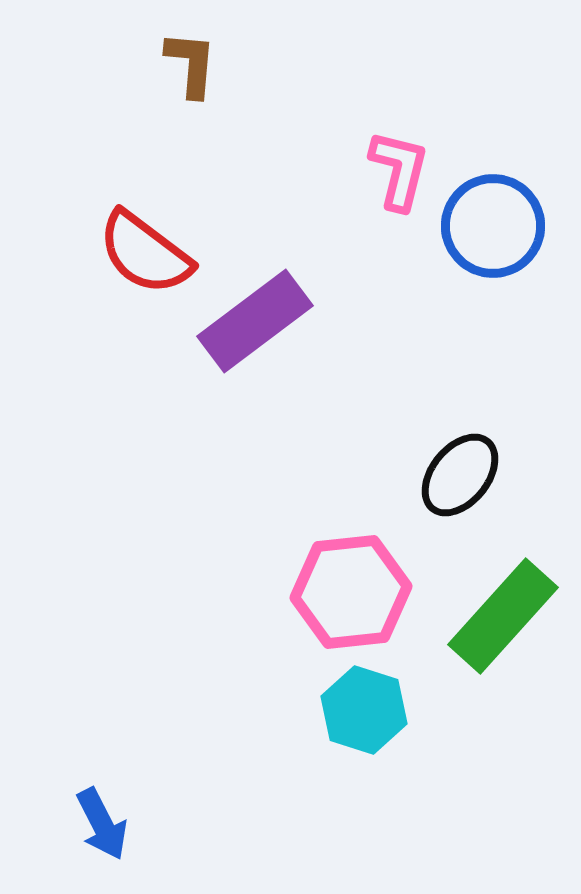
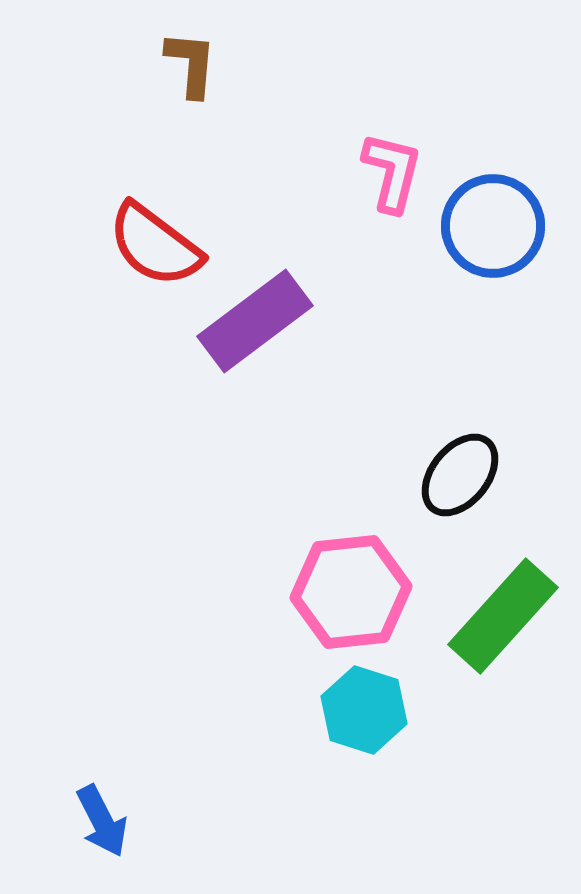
pink L-shape: moved 7 px left, 2 px down
red semicircle: moved 10 px right, 8 px up
blue arrow: moved 3 px up
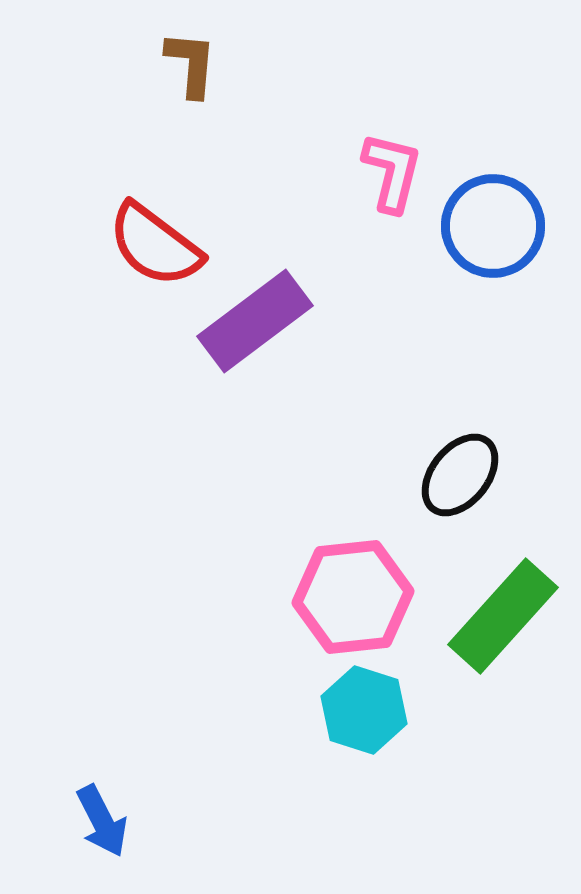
pink hexagon: moved 2 px right, 5 px down
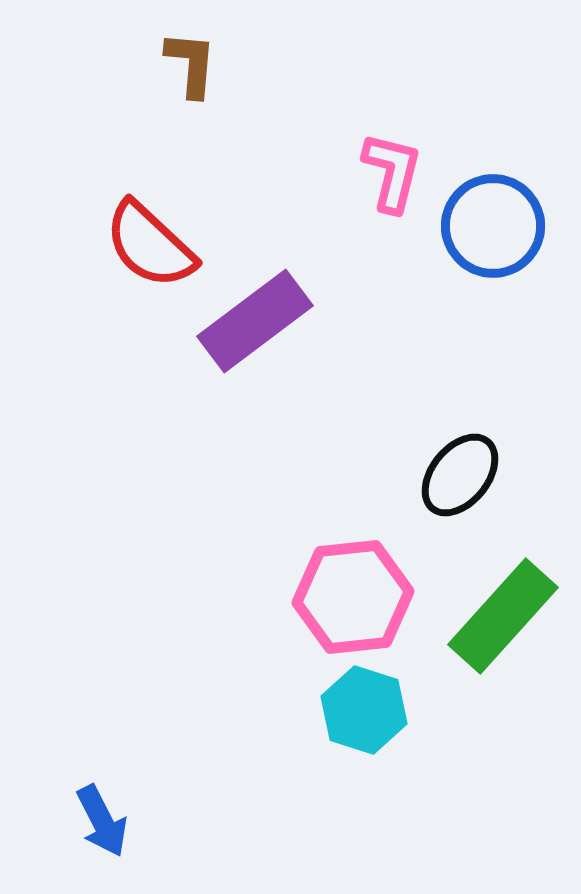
red semicircle: moved 5 px left; rotated 6 degrees clockwise
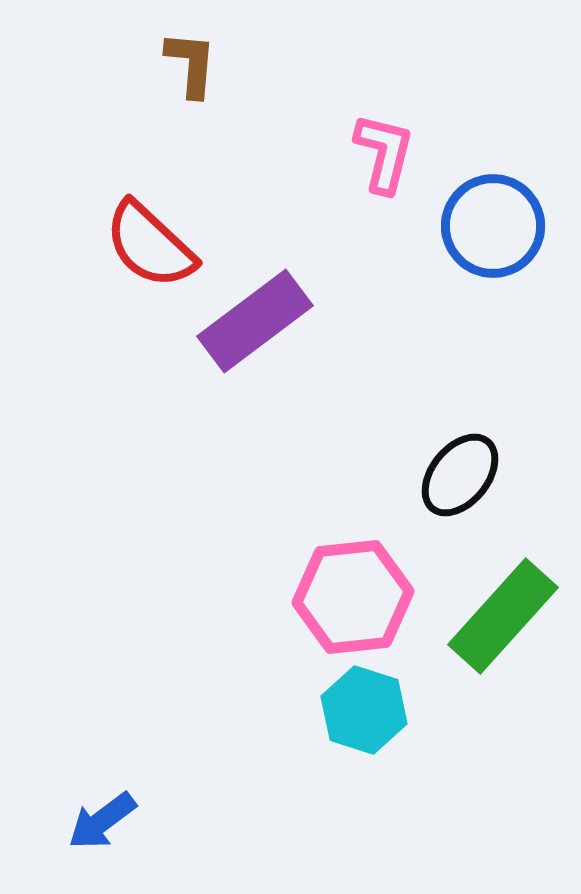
pink L-shape: moved 8 px left, 19 px up
blue arrow: rotated 80 degrees clockwise
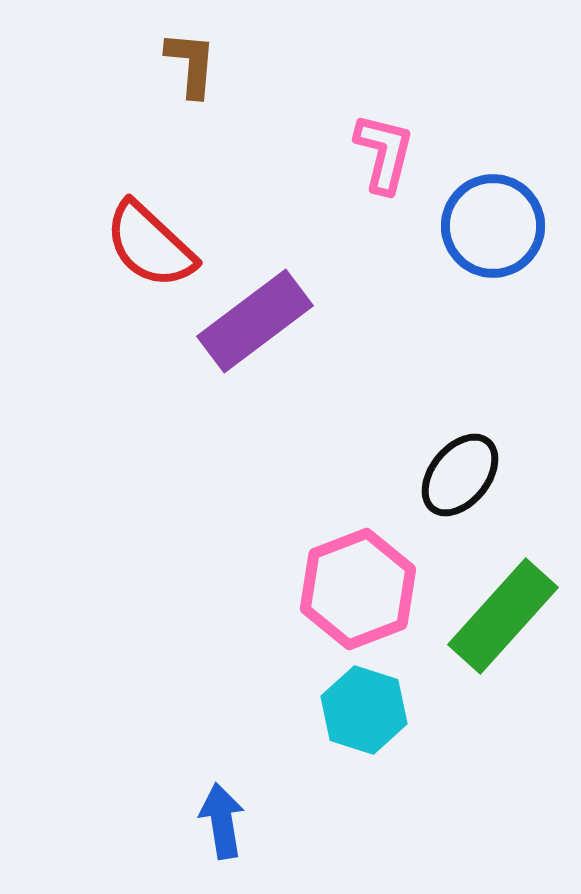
pink hexagon: moved 5 px right, 8 px up; rotated 15 degrees counterclockwise
blue arrow: moved 120 px right; rotated 118 degrees clockwise
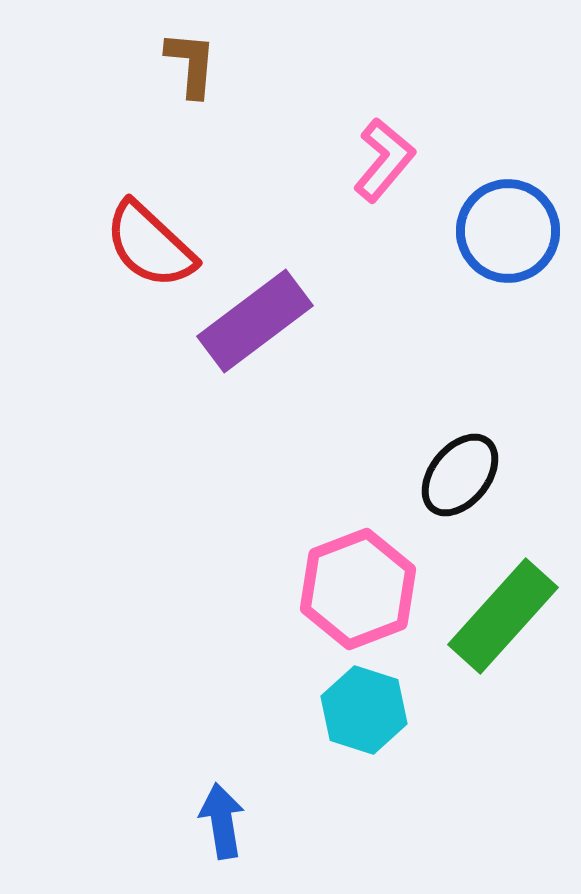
pink L-shape: moved 7 px down; rotated 26 degrees clockwise
blue circle: moved 15 px right, 5 px down
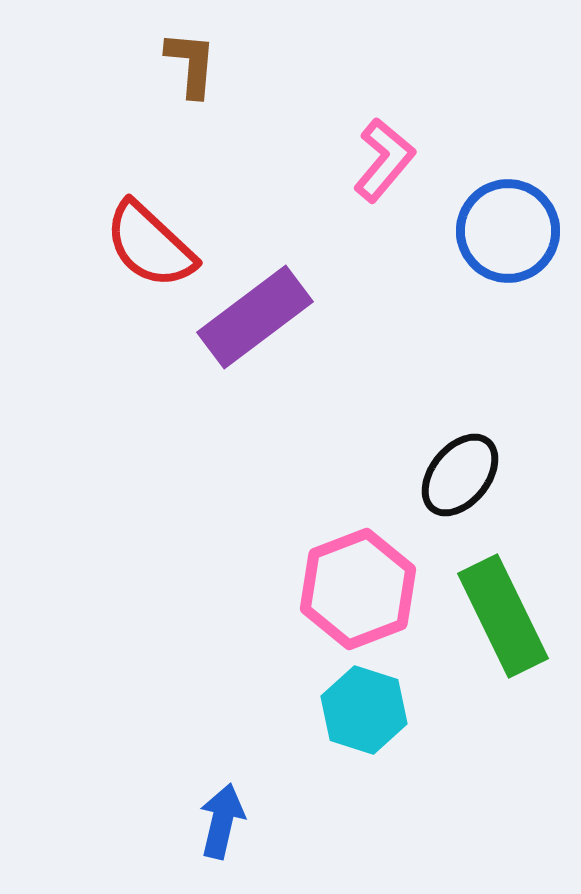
purple rectangle: moved 4 px up
green rectangle: rotated 68 degrees counterclockwise
blue arrow: rotated 22 degrees clockwise
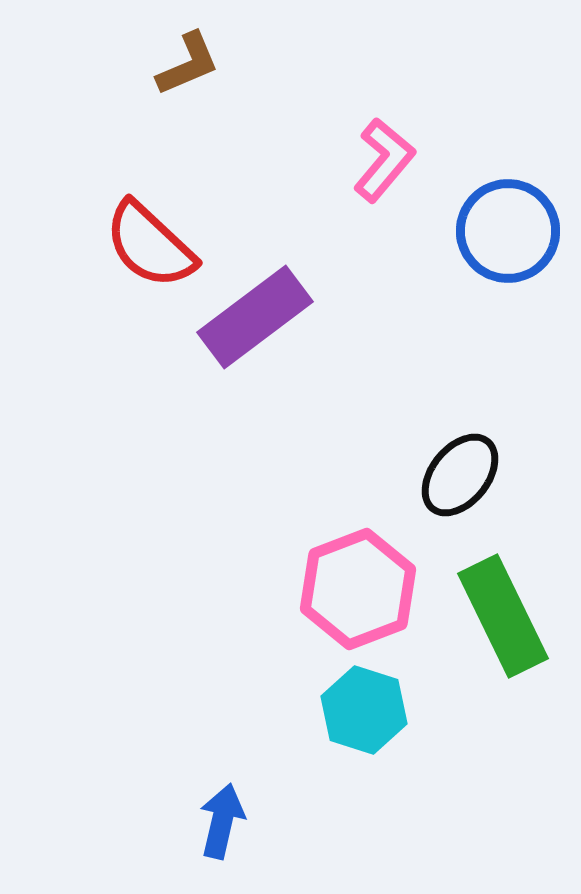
brown L-shape: moved 3 px left; rotated 62 degrees clockwise
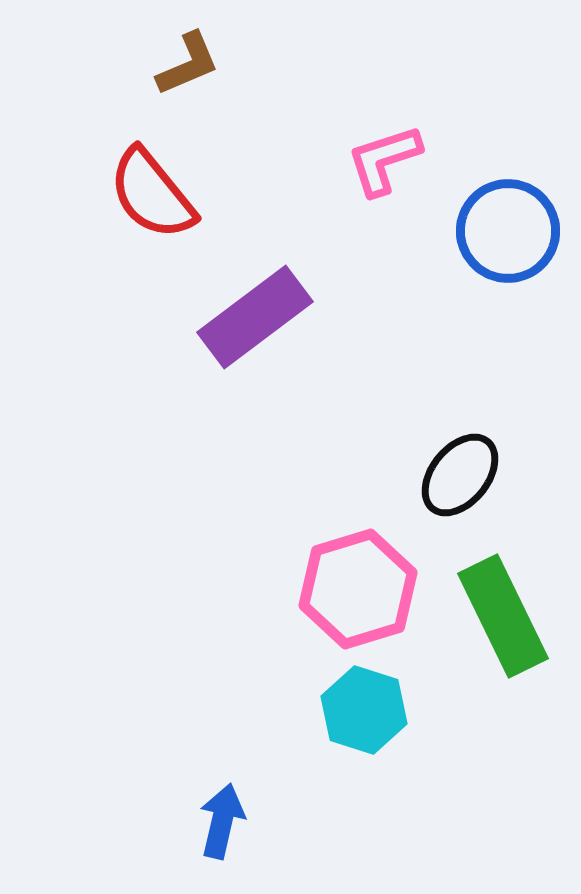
pink L-shape: rotated 148 degrees counterclockwise
red semicircle: moved 2 px right, 51 px up; rotated 8 degrees clockwise
pink hexagon: rotated 4 degrees clockwise
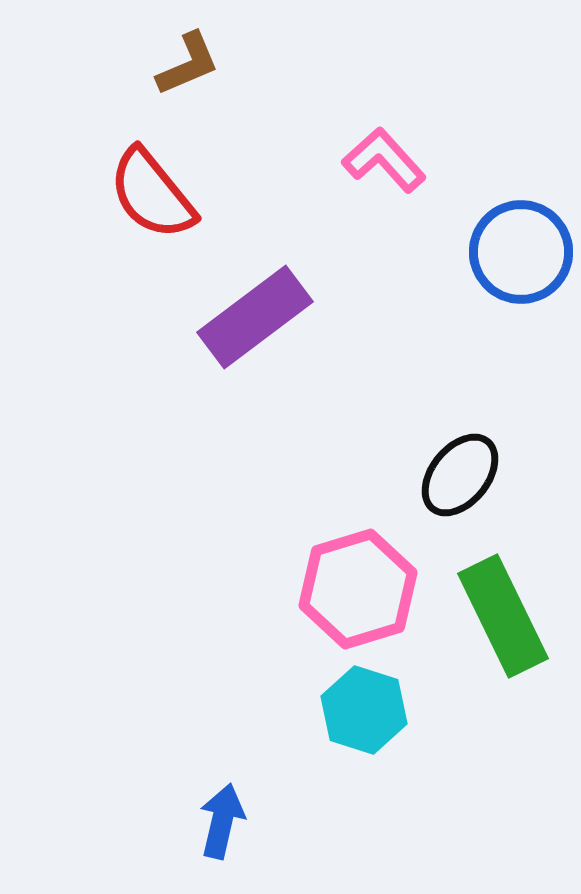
pink L-shape: rotated 66 degrees clockwise
blue circle: moved 13 px right, 21 px down
